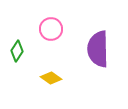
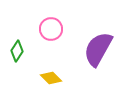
purple semicircle: rotated 30 degrees clockwise
yellow diamond: rotated 10 degrees clockwise
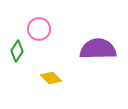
pink circle: moved 12 px left
purple semicircle: rotated 60 degrees clockwise
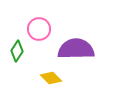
purple semicircle: moved 22 px left
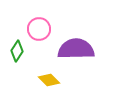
yellow diamond: moved 2 px left, 2 px down
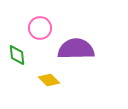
pink circle: moved 1 px right, 1 px up
green diamond: moved 4 px down; rotated 40 degrees counterclockwise
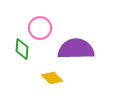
green diamond: moved 5 px right, 6 px up; rotated 10 degrees clockwise
yellow diamond: moved 3 px right, 2 px up
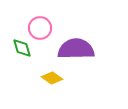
green diamond: moved 1 px up; rotated 20 degrees counterclockwise
yellow diamond: rotated 10 degrees counterclockwise
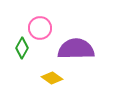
green diamond: rotated 45 degrees clockwise
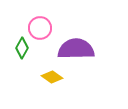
yellow diamond: moved 1 px up
